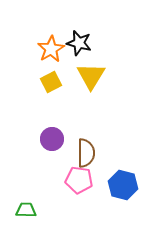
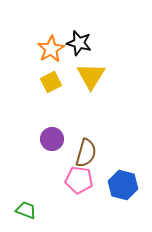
brown semicircle: rotated 16 degrees clockwise
green trapezoid: rotated 20 degrees clockwise
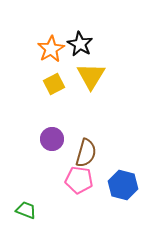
black star: moved 1 px right, 1 px down; rotated 15 degrees clockwise
yellow square: moved 3 px right, 2 px down
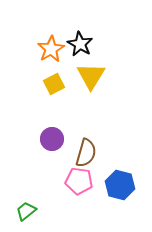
pink pentagon: moved 1 px down
blue hexagon: moved 3 px left
green trapezoid: moved 1 px down; rotated 60 degrees counterclockwise
